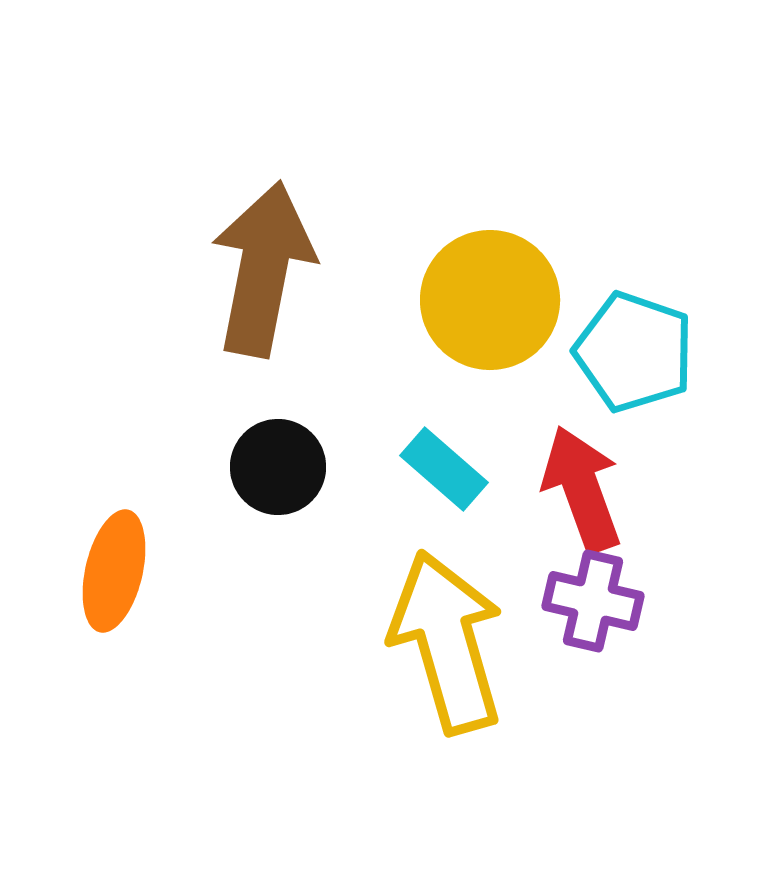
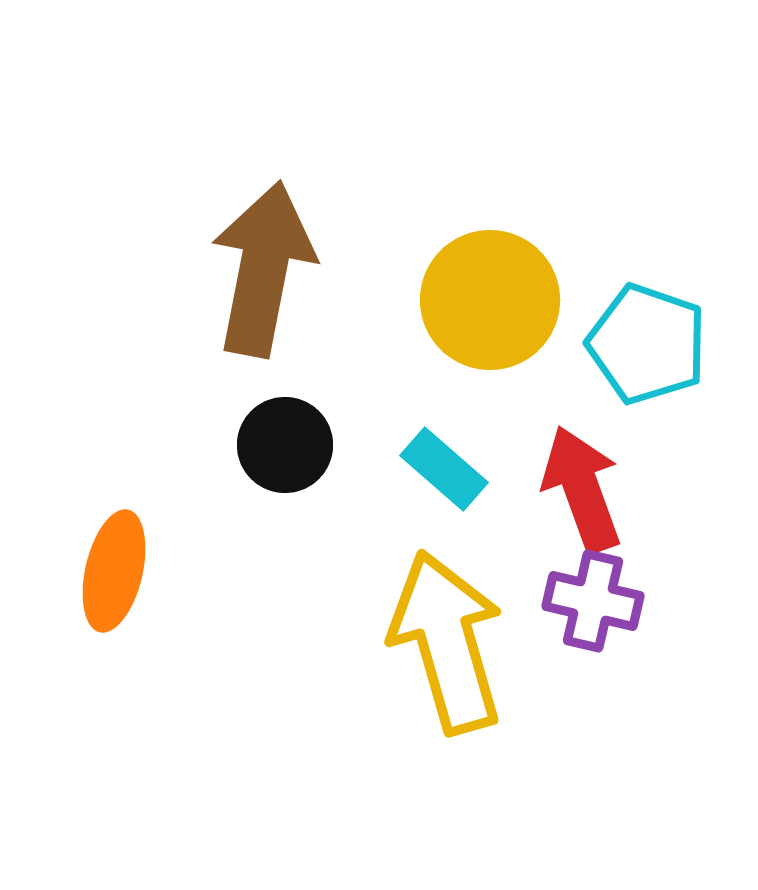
cyan pentagon: moved 13 px right, 8 px up
black circle: moved 7 px right, 22 px up
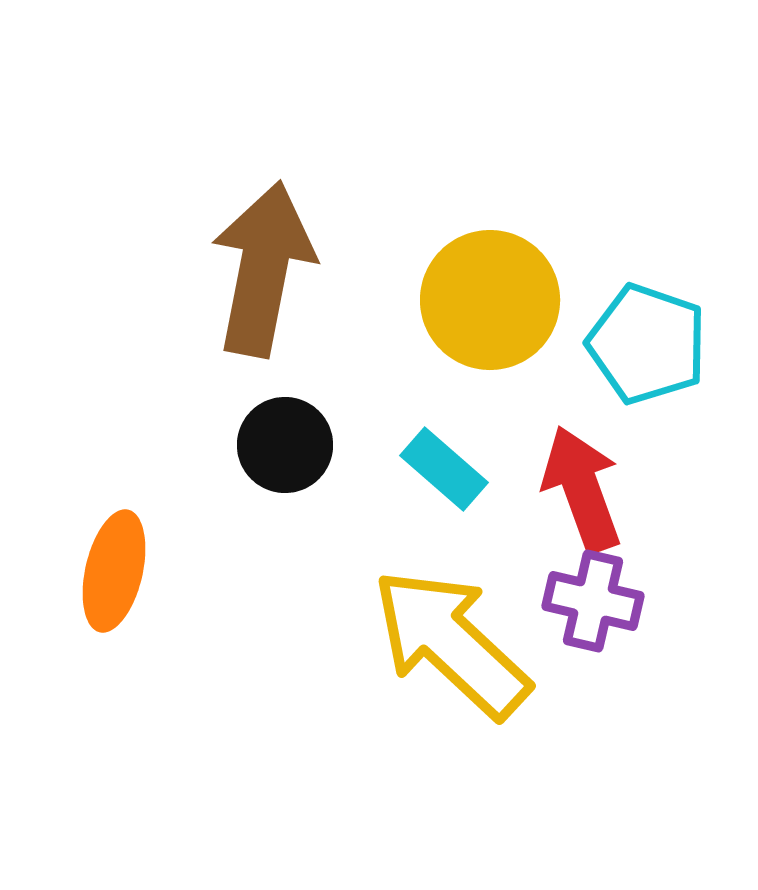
yellow arrow: moved 4 px right, 1 px down; rotated 31 degrees counterclockwise
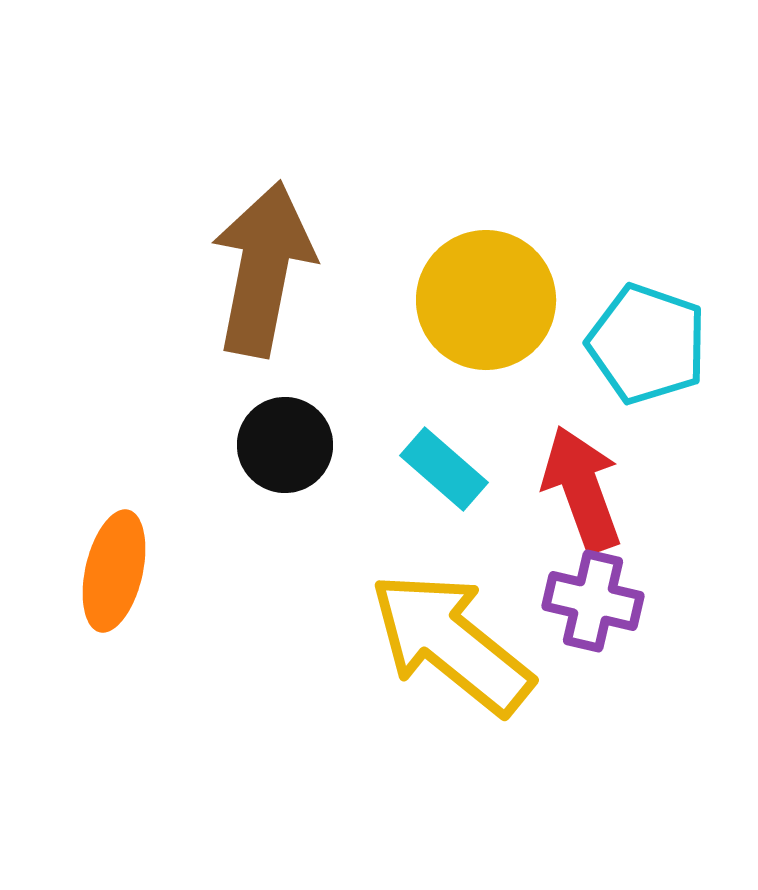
yellow circle: moved 4 px left
yellow arrow: rotated 4 degrees counterclockwise
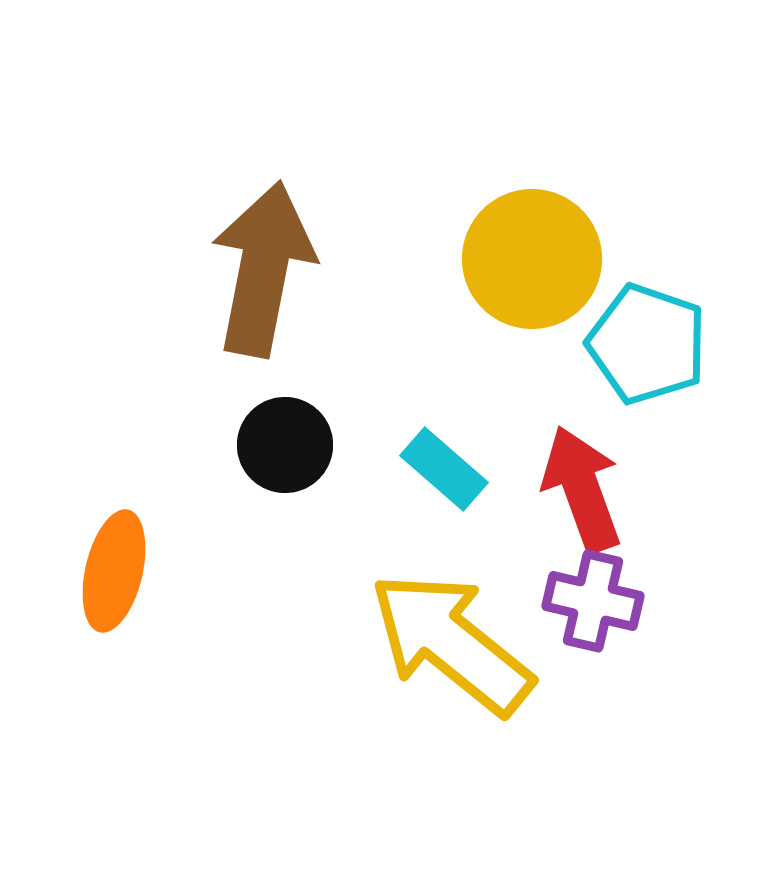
yellow circle: moved 46 px right, 41 px up
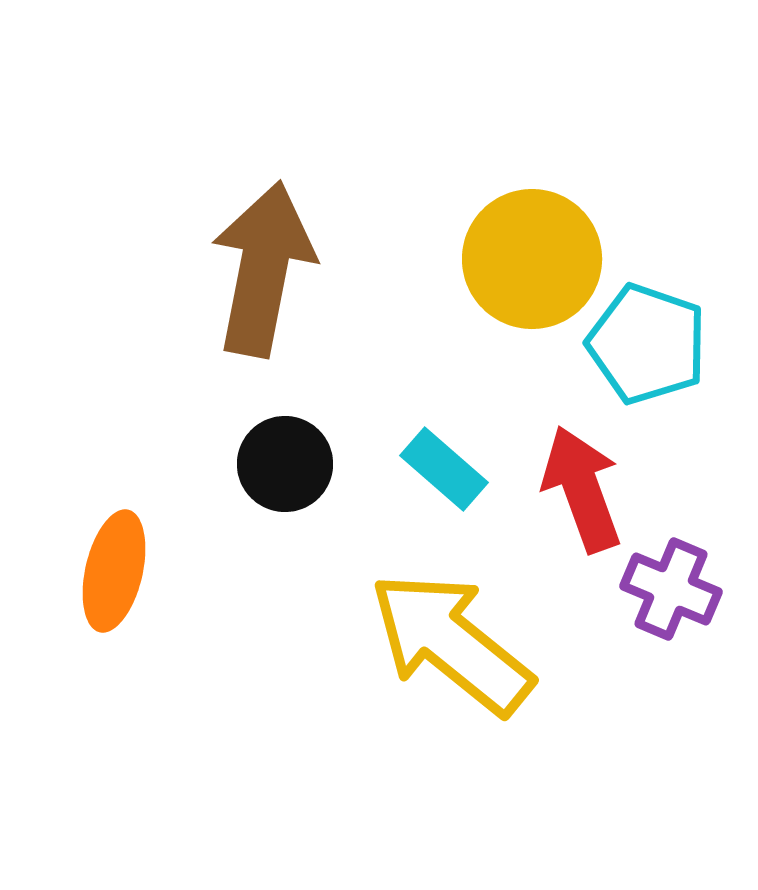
black circle: moved 19 px down
purple cross: moved 78 px right, 12 px up; rotated 10 degrees clockwise
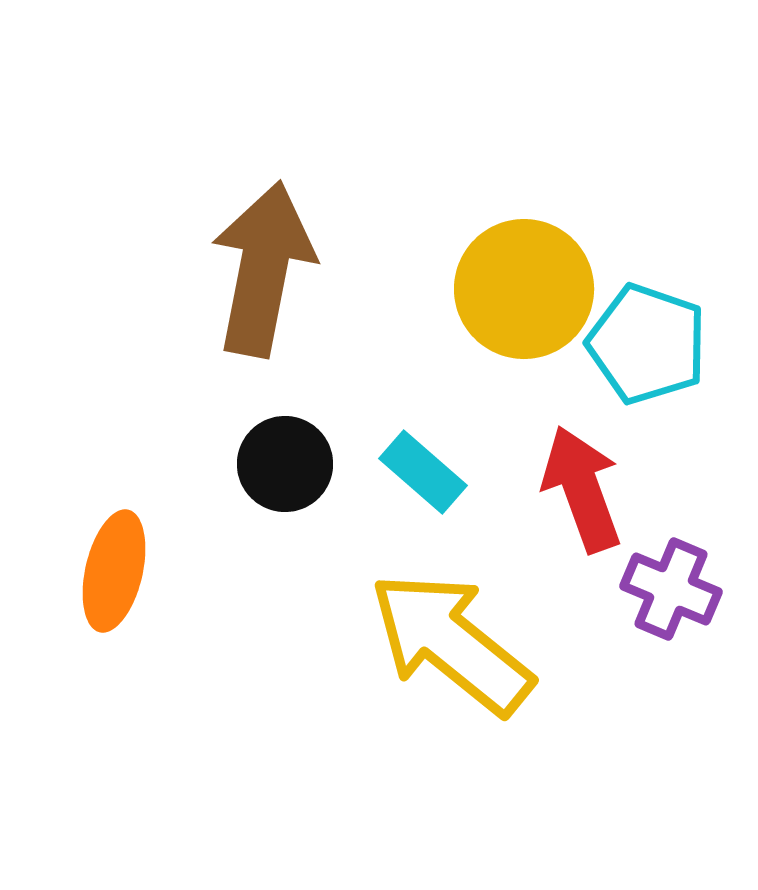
yellow circle: moved 8 px left, 30 px down
cyan rectangle: moved 21 px left, 3 px down
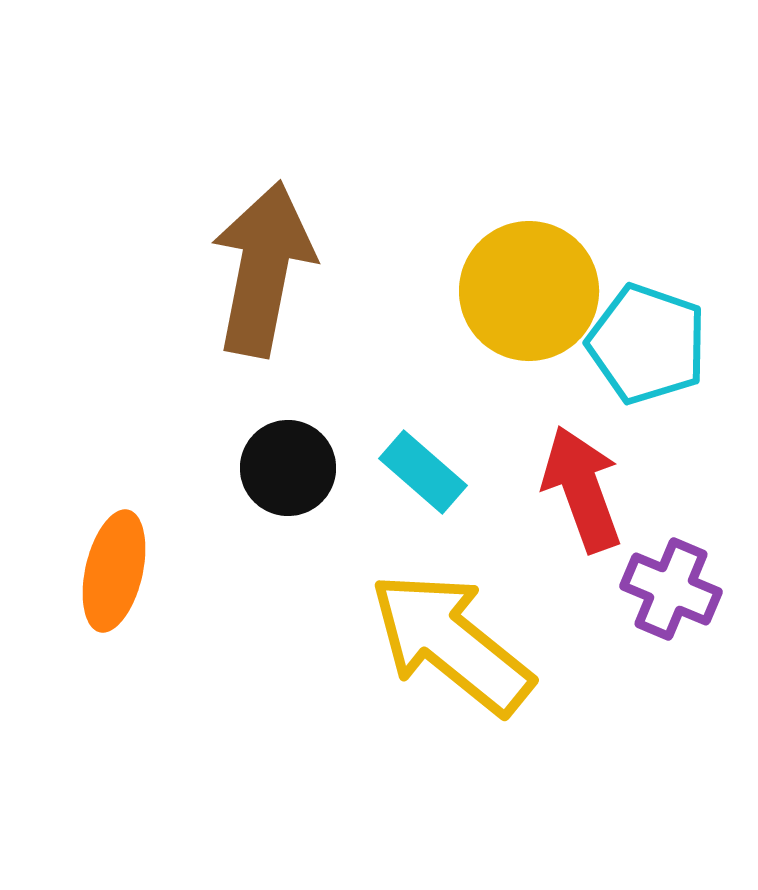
yellow circle: moved 5 px right, 2 px down
black circle: moved 3 px right, 4 px down
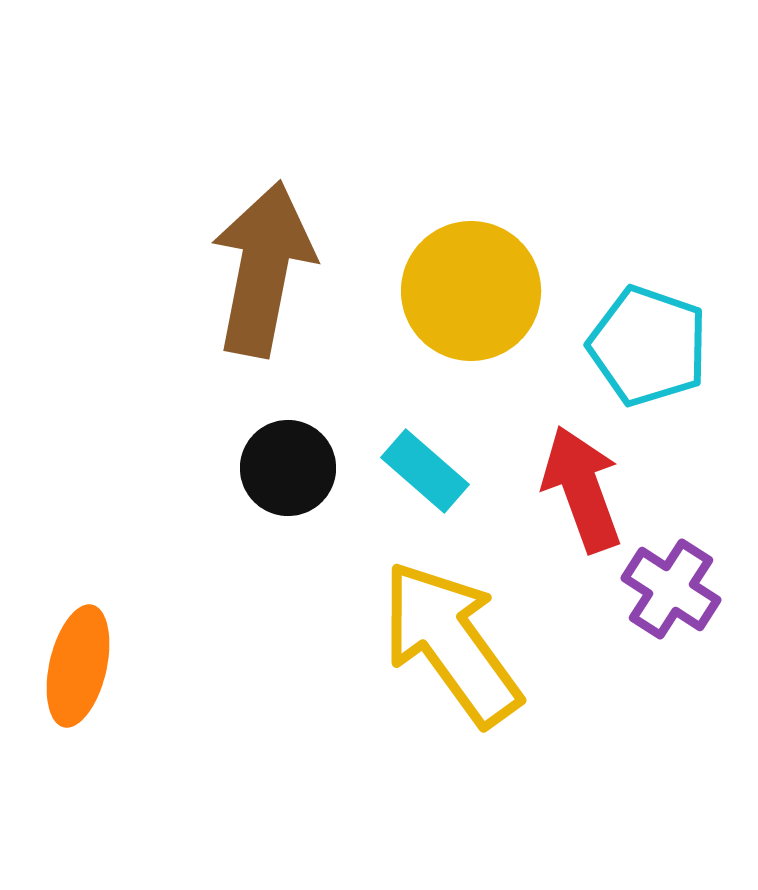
yellow circle: moved 58 px left
cyan pentagon: moved 1 px right, 2 px down
cyan rectangle: moved 2 px right, 1 px up
orange ellipse: moved 36 px left, 95 px down
purple cross: rotated 10 degrees clockwise
yellow arrow: rotated 15 degrees clockwise
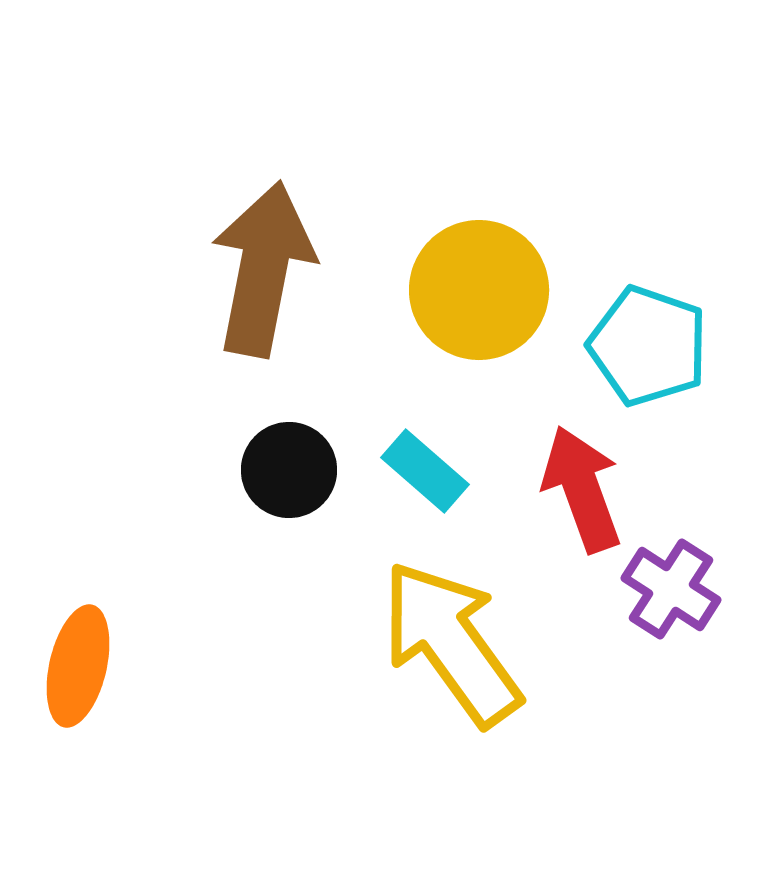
yellow circle: moved 8 px right, 1 px up
black circle: moved 1 px right, 2 px down
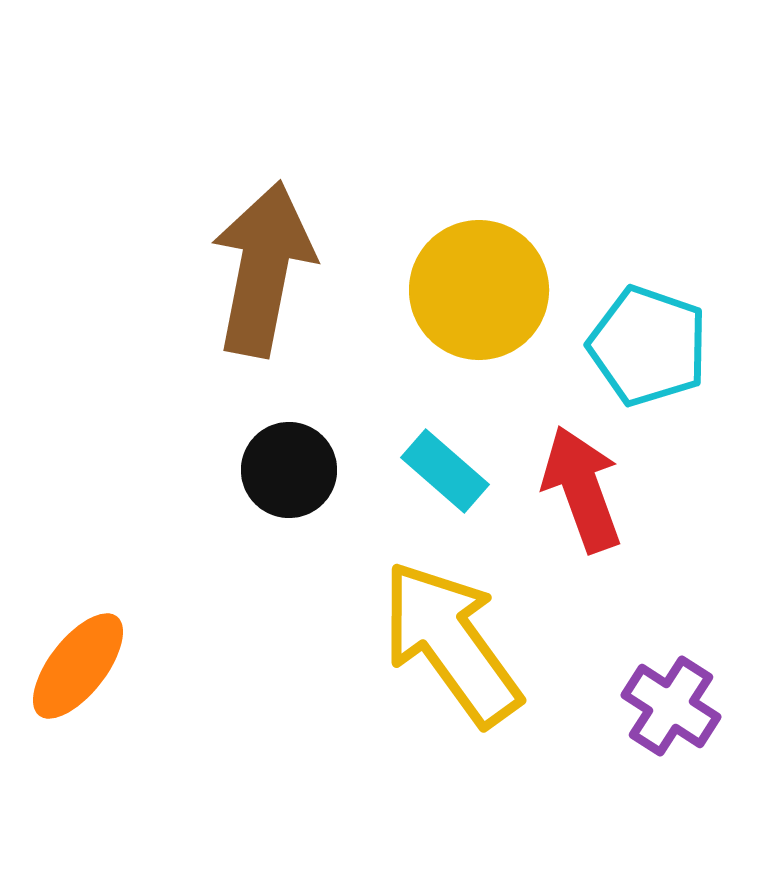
cyan rectangle: moved 20 px right
purple cross: moved 117 px down
orange ellipse: rotated 25 degrees clockwise
